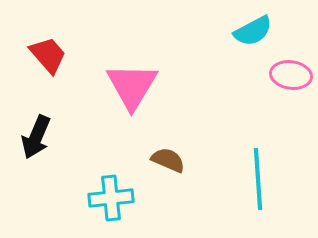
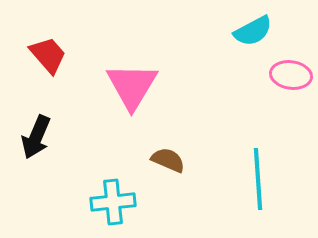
cyan cross: moved 2 px right, 4 px down
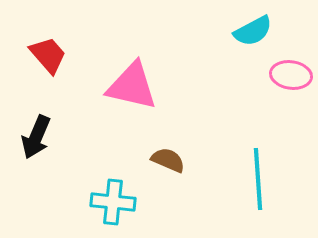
pink triangle: rotated 48 degrees counterclockwise
cyan cross: rotated 12 degrees clockwise
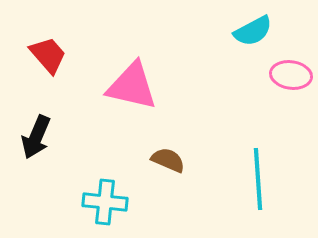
cyan cross: moved 8 px left
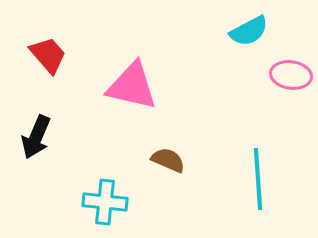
cyan semicircle: moved 4 px left
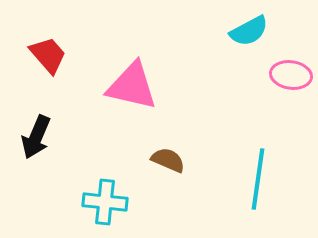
cyan line: rotated 12 degrees clockwise
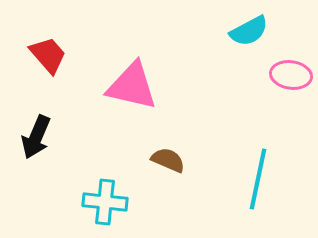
cyan line: rotated 4 degrees clockwise
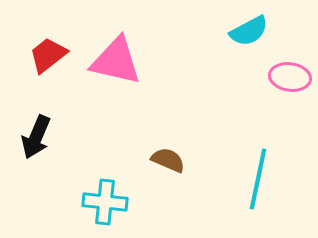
red trapezoid: rotated 87 degrees counterclockwise
pink ellipse: moved 1 px left, 2 px down
pink triangle: moved 16 px left, 25 px up
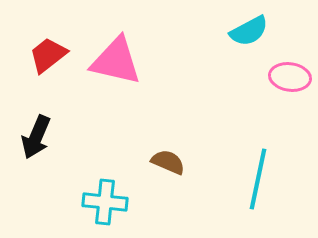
brown semicircle: moved 2 px down
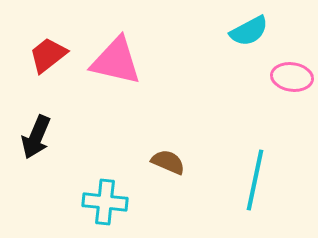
pink ellipse: moved 2 px right
cyan line: moved 3 px left, 1 px down
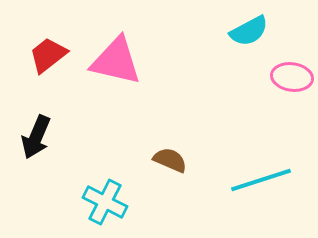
brown semicircle: moved 2 px right, 2 px up
cyan line: moved 6 px right; rotated 60 degrees clockwise
cyan cross: rotated 21 degrees clockwise
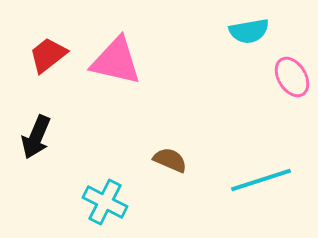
cyan semicircle: rotated 18 degrees clockwise
pink ellipse: rotated 51 degrees clockwise
